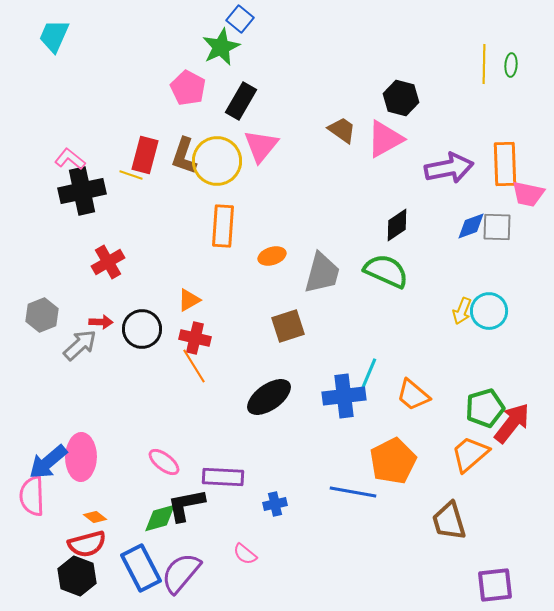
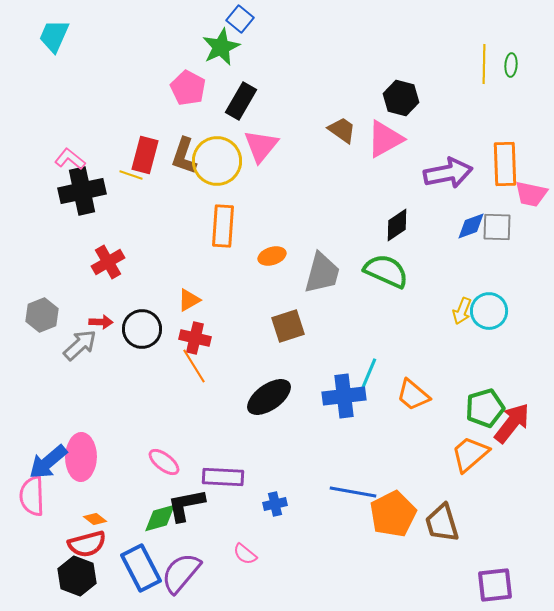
purple arrow at (449, 168): moved 1 px left, 5 px down
pink trapezoid at (528, 194): moved 3 px right
orange pentagon at (393, 461): moved 53 px down
orange diamond at (95, 517): moved 2 px down
brown trapezoid at (449, 521): moved 7 px left, 2 px down
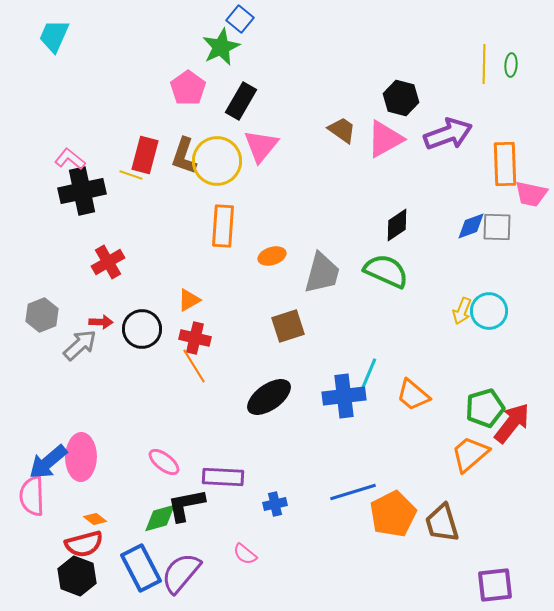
pink pentagon at (188, 88): rotated 8 degrees clockwise
purple arrow at (448, 173): moved 39 px up; rotated 9 degrees counterclockwise
blue line at (353, 492): rotated 27 degrees counterclockwise
red semicircle at (87, 544): moved 3 px left
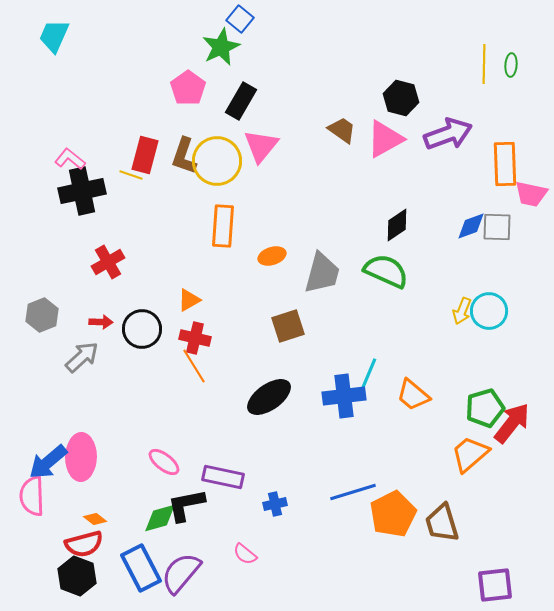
gray arrow at (80, 345): moved 2 px right, 12 px down
purple rectangle at (223, 477): rotated 9 degrees clockwise
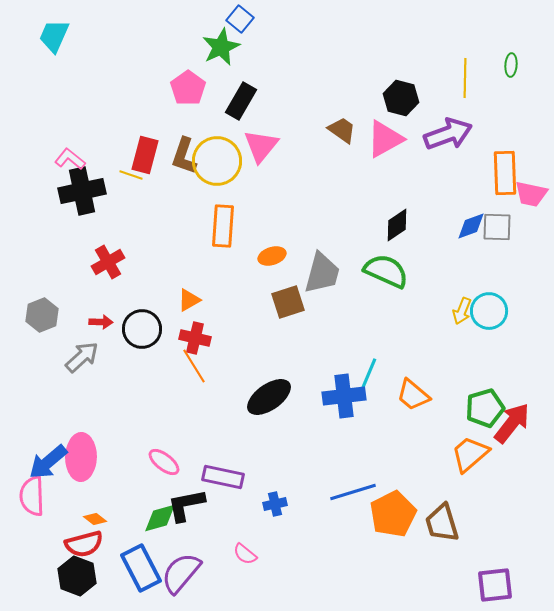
yellow line at (484, 64): moved 19 px left, 14 px down
orange rectangle at (505, 164): moved 9 px down
brown square at (288, 326): moved 24 px up
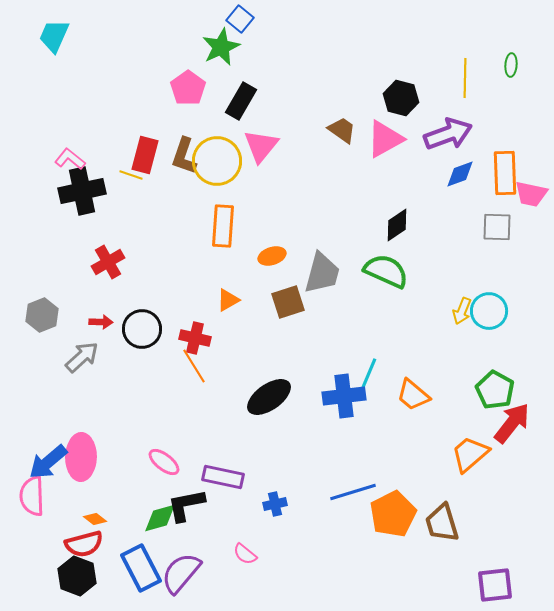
blue diamond at (471, 226): moved 11 px left, 52 px up
orange triangle at (189, 300): moved 39 px right
green pentagon at (485, 408): moved 10 px right, 18 px up; rotated 27 degrees counterclockwise
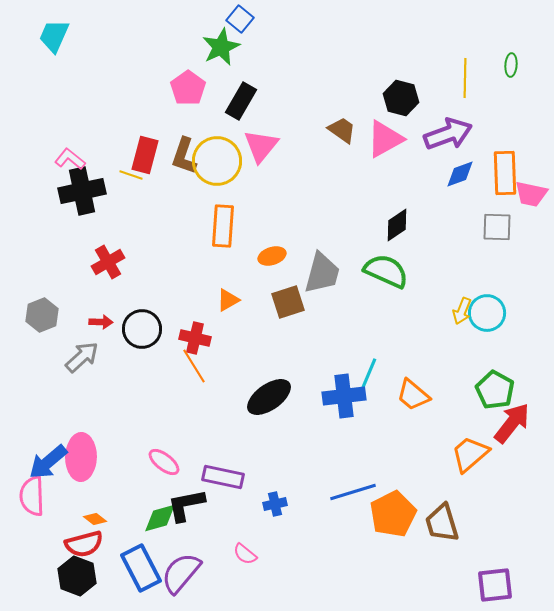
cyan circle at (489, 311): moved 2 px left, 2 px down
